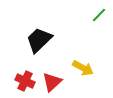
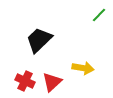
yellow arrow: rotated 20 degrees counterclockwise
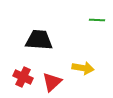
green line: moved 2 px left, 5 px down; rotated 49 degrees clockwise
black trapezoid: rotated 48 degrees clockwise
red cross: moved 2 px left, 4 px up
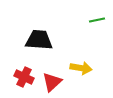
green line: rotated 14 degrees counterclockwise
yellow arrow: moved 2 px left
red cross: moved 1 px right
